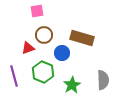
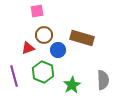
blue circle: moved 4 px left, 3 px up
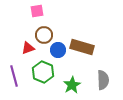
brown rectangle: moved 9 px down
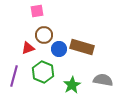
blue circle: moved 1 px right, 1 px up
purple line: rotated 30 degrees clockwise
gray semicircle: rotated 78 degrees counterclockwise
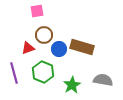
purple line: moved 3 px up; rotated 30 degrees counterclockwise
